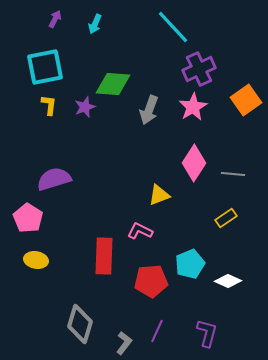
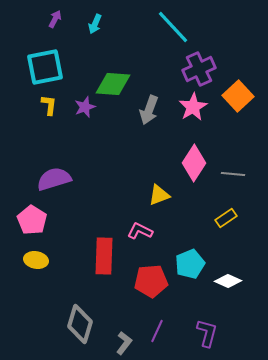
orange square: moved 8 px left, 4 px up; rotated 8 degrees counterclockwise
pink pentagon: moved 4 px right, 2 px down
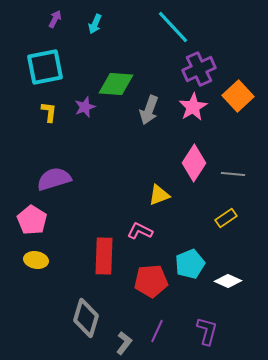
green diamond: moved 3 px right
yellow L-shape: moved 7 px down
gray diamond: moved 6 px right, 6 px up
purple L-shape: moved 2 px up
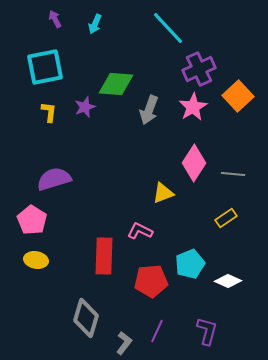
purple arrow: rotated 54 degrees counterclockwise
cyan line: moved 5 px left, 1 px down
yellow triangle: moved 4 px right, 2 px up
